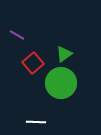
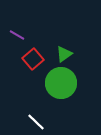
red square: moved 4 px up
white line: rotated 42 degrees clockwise
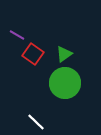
red square: moved 5 px up; rotated 15 degrees counterclockwise
green circle: moved 4 px right
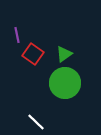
purple line: rotated 49 degrees clockwise
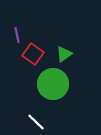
green circle: moved 12 px left, 1 px down
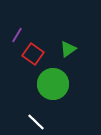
purple line: rotated 42 degrees clockwise
green triangle: moved 4 px right, 5 px up
